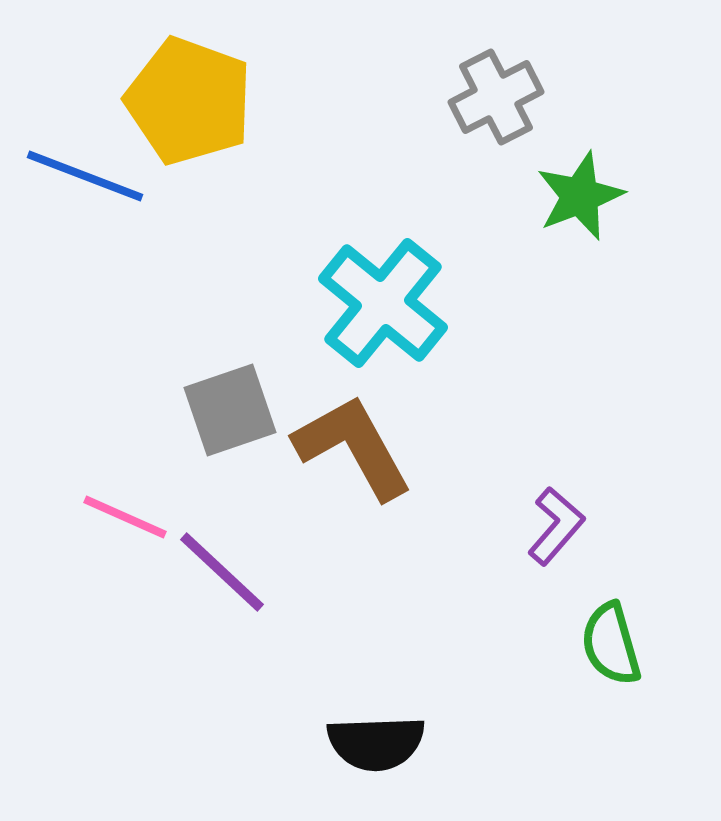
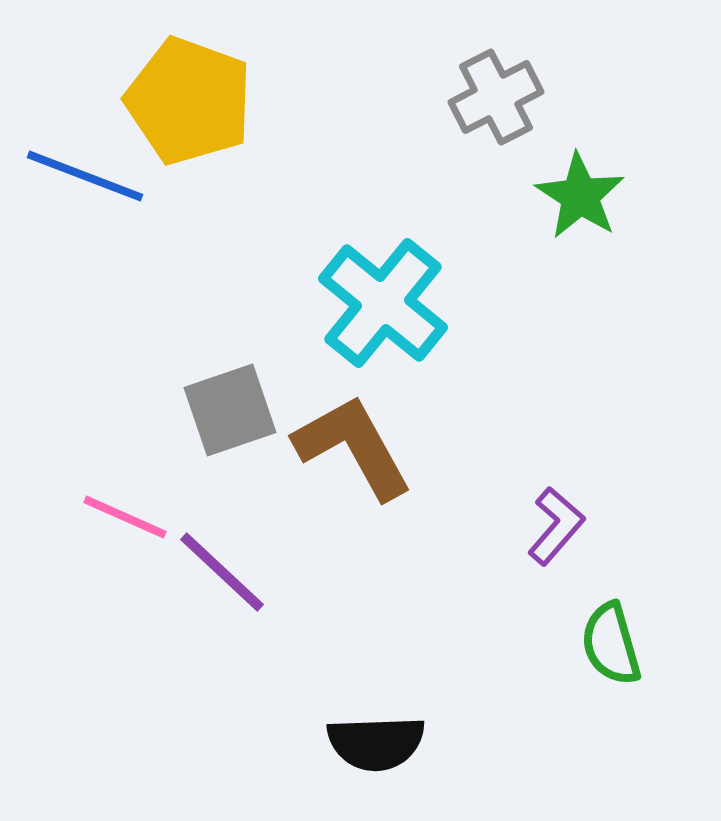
green star: rotated 18 degrees counterclockwise
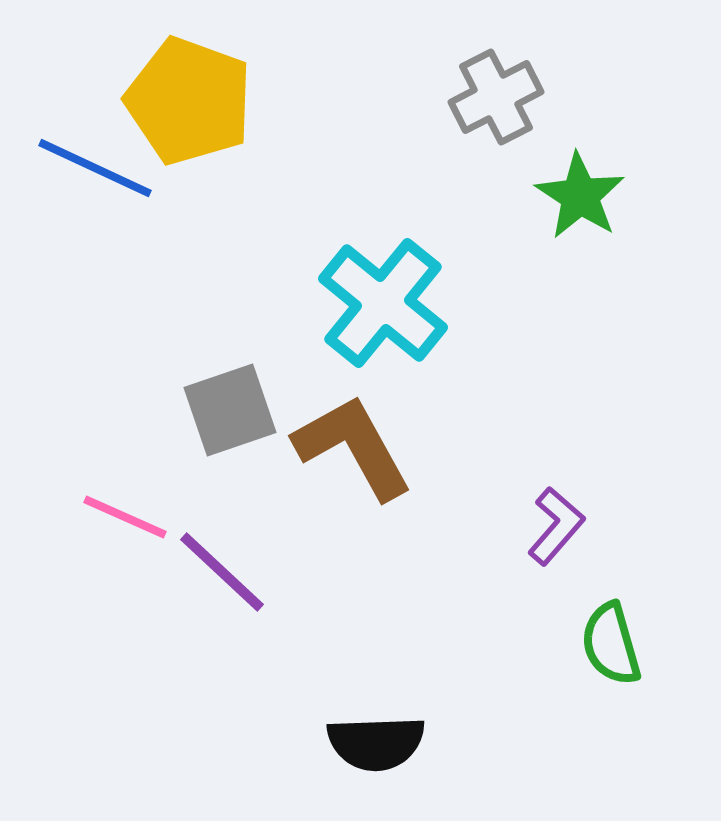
blue line: moved 10 px right, 8 px up; rotated 4 degrees clockwise
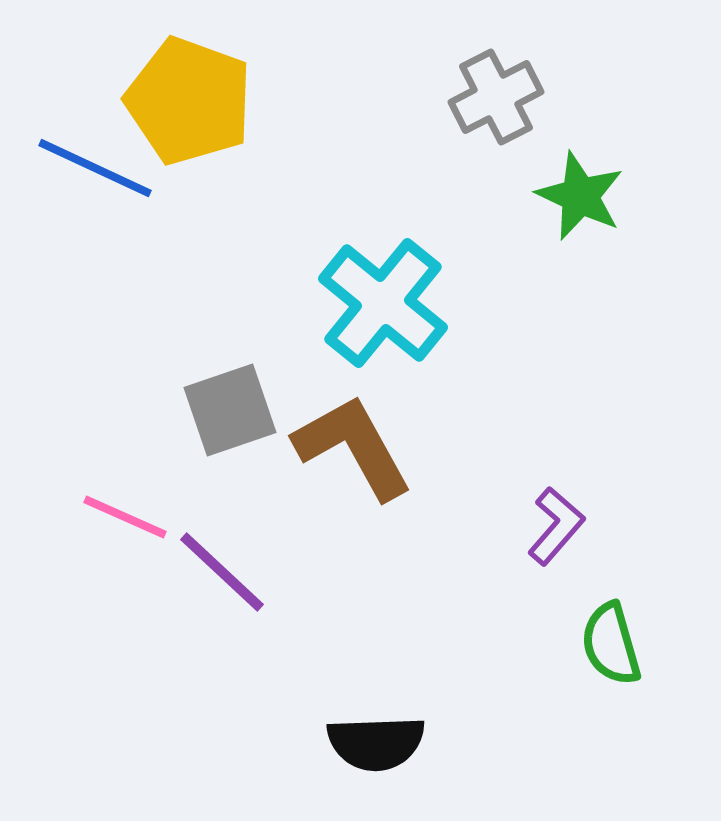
green star: rotated 8 degrees counterclockwise
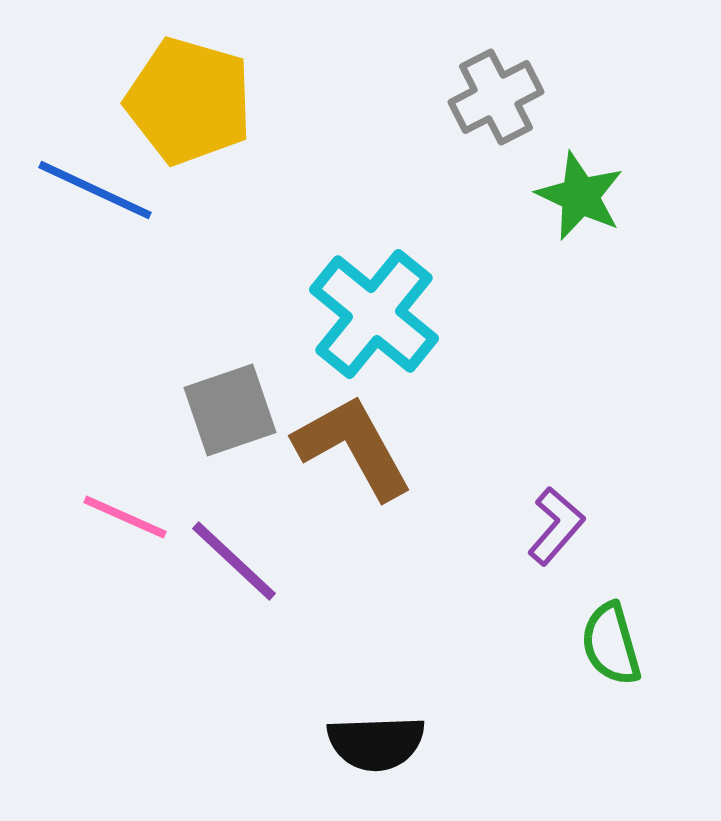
yellow pentagon: rotated 4 degrees counterclockwise
blue line: moved 22 px down
cyan cross: moved 9 px left, 11 px down
purple line: moved 12 px right, 11 px up
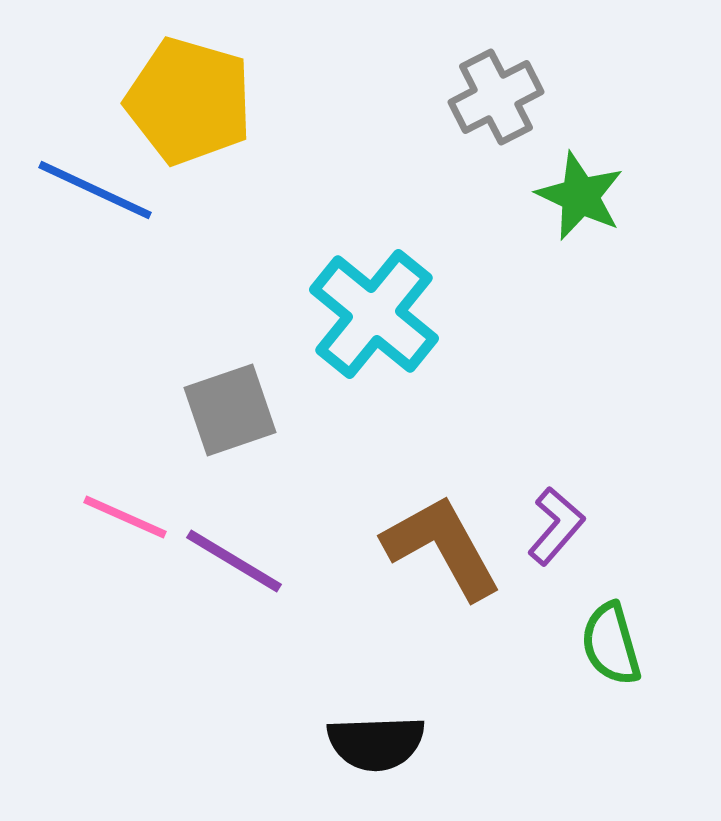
brown L-shape: moved 89 px right, 100 px down
purple line: rotated 12 degrees counterclockwise
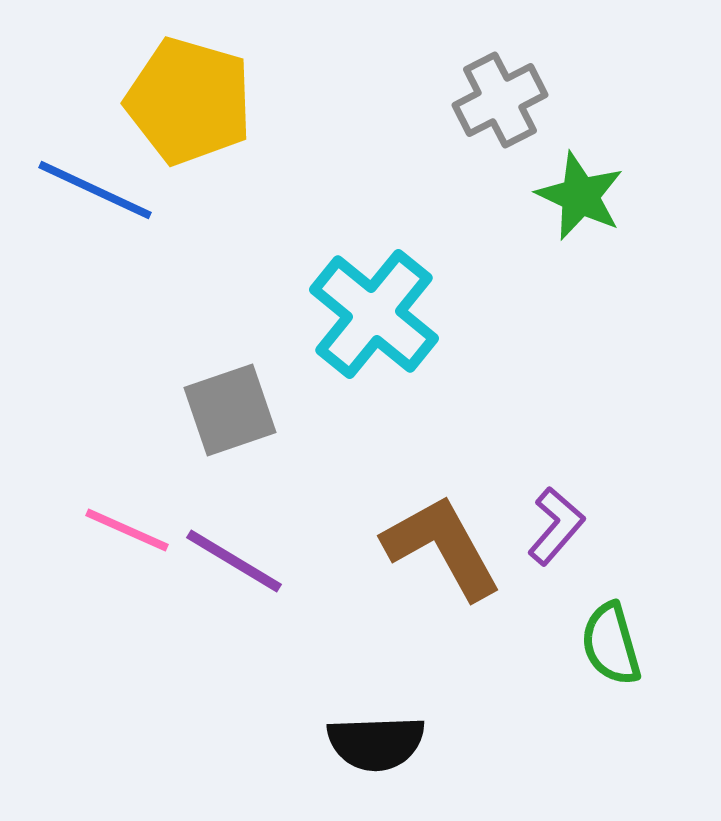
gray cross: moved 4 px right, 3 px down
pink line: moved 2 px right, 13 px down
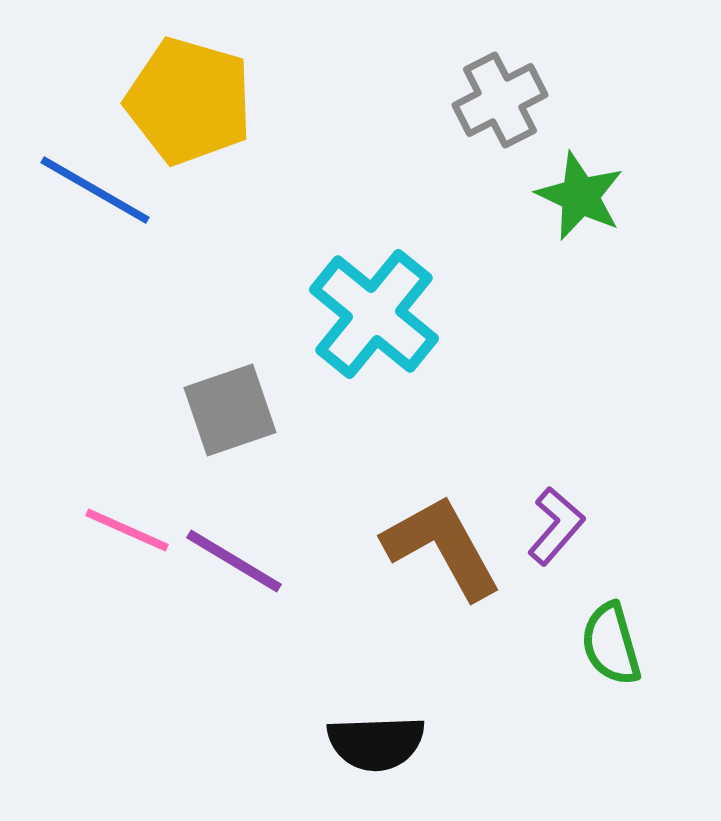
blue line: rotated 5 degrees clockwise
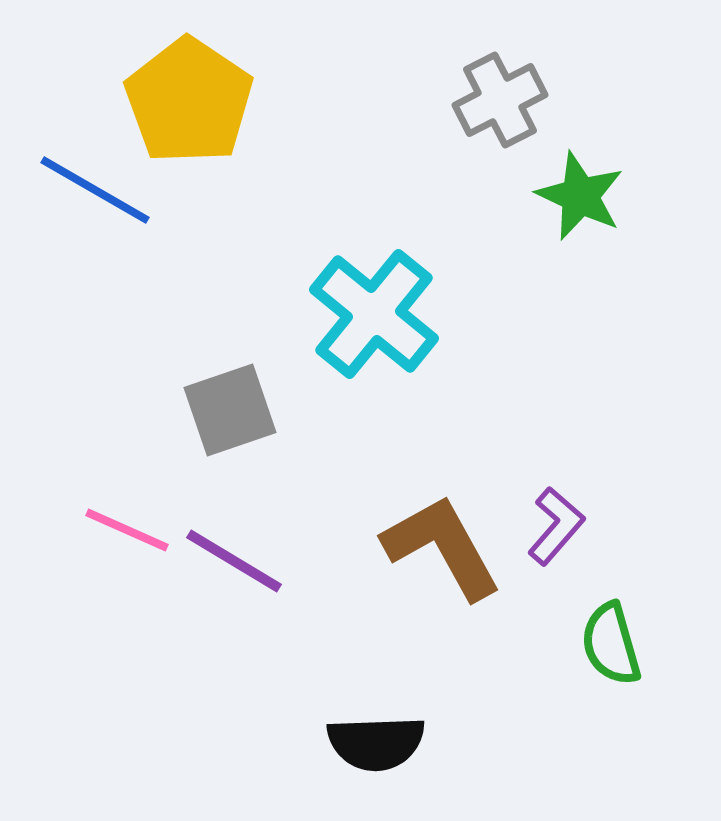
yellow pentagon: rotated 18 degrees clockwise
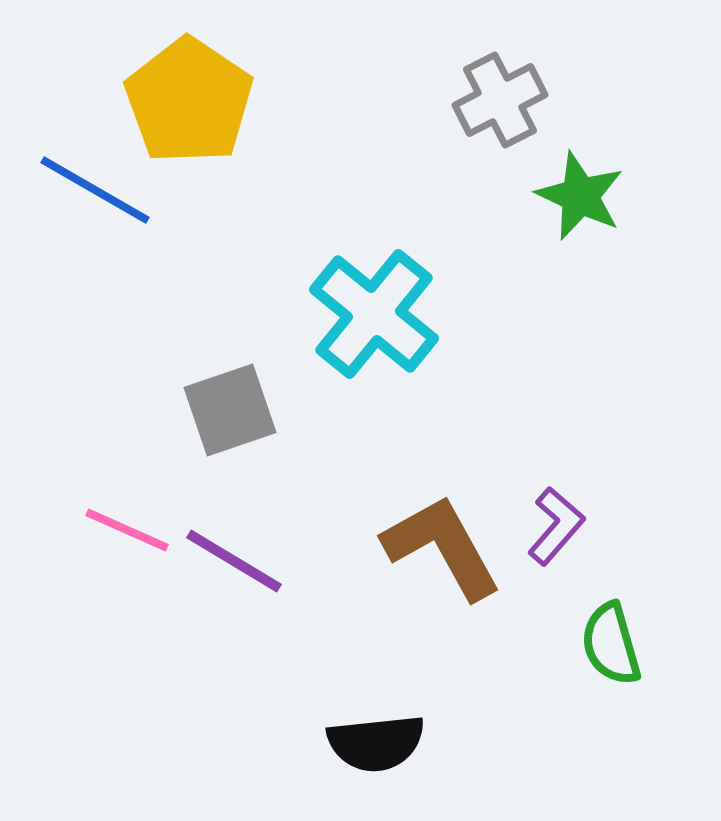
black semicircle: rotated 4 degrees counterclockwise
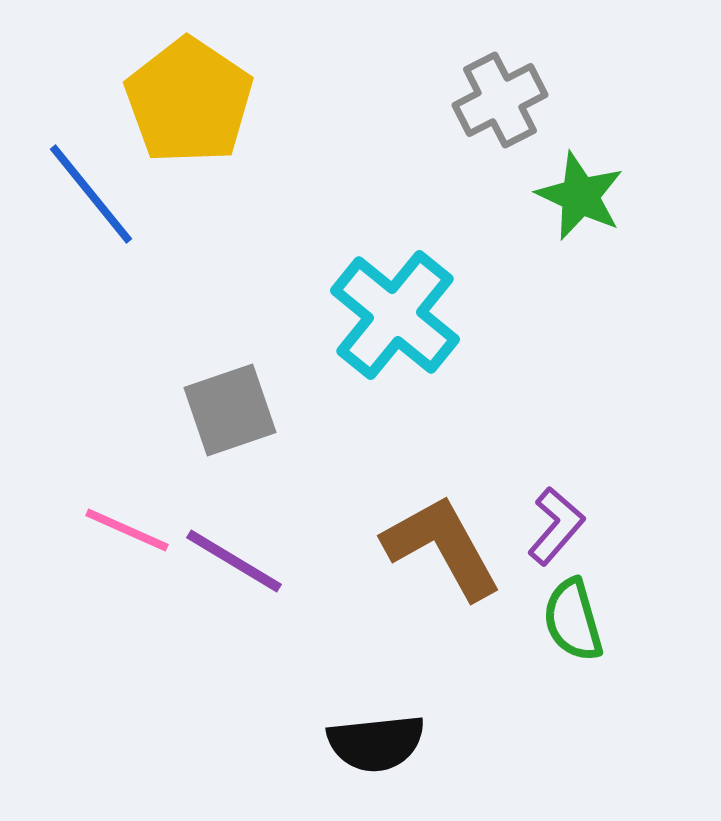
blue line: moved 4 px left, 4 px down; rotated 21 degrees clockwise
cyan cross: moved 21 px right, 1 px down
green semicircle: moved 38 px left, 24 px up
